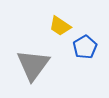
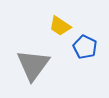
blue pentagon: rotated 15 degrees counterclockwise
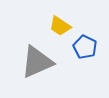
gray triangle: moved 4 px right, 3 px up; rotated 30 degrees clockwise
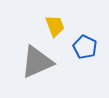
yellow trapezoid: moved 5 px left; rotated 145 degrees counterclockwise
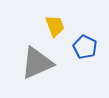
gray triangle: moved 1 px down
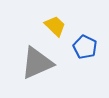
yellow trapezoid: rotated 25 degrees counterclockwise
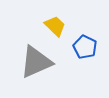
gray triangle: moved 1 px left, 1 px up
